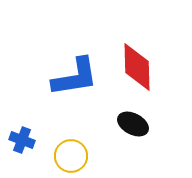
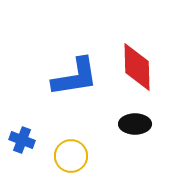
black ellipse: moved 2 px right; rotated 28 degrees counterclockwise
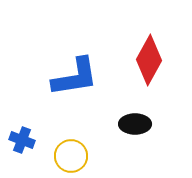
red diamond: moved 12 px right, 7 px up; rotated 30 degrees clockwise
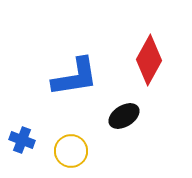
black ellipse: moved 11 px left, 8 px up; rotated 32 degrees counterclockwise
yellow circle: moved 5 px up
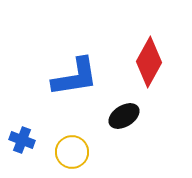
red diamond: moved 2 px down
yellow circle: moved 1 px right, 1 px down
